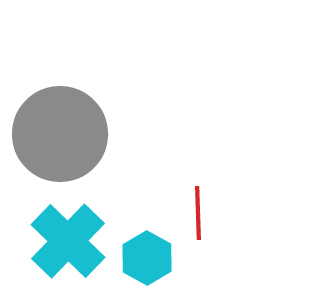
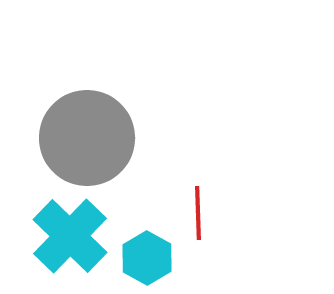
gray circle: moved 27 px right, 4 px down
cyan cross: moved 2 px right, 5 px up
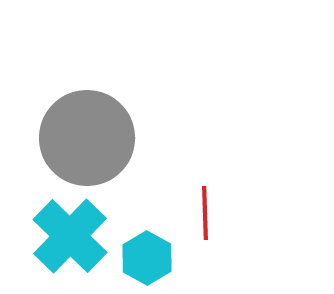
red line: moved 7 px right
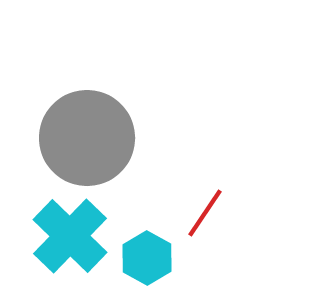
red line: rotated 36 degrees clockwise
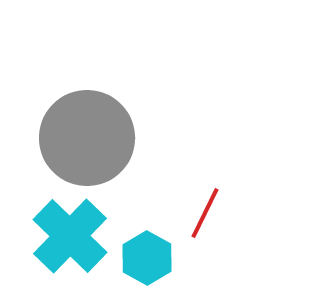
red line: rotated 8 degrees counterclockwise
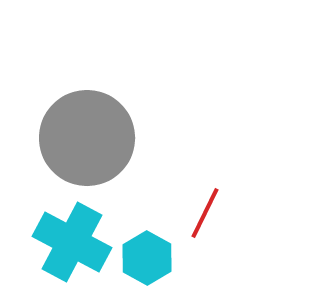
cyan cross: moved 2 px right, 6 px down; rotated 16 degrees counterclockwise
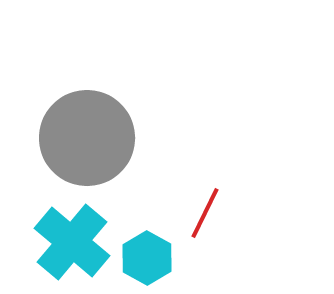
cyan cross: rotated 12 degrees clockwise
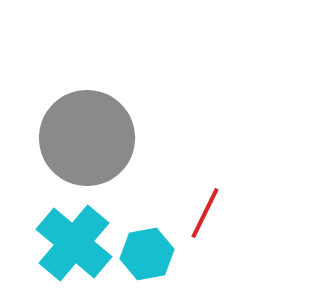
cyan cross: moved 2 px right, 1 px down
cyan hexagon: moved 4 px up; rotated 21 degrees clockwise
